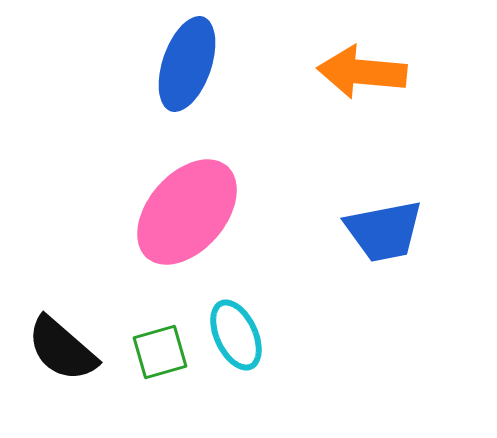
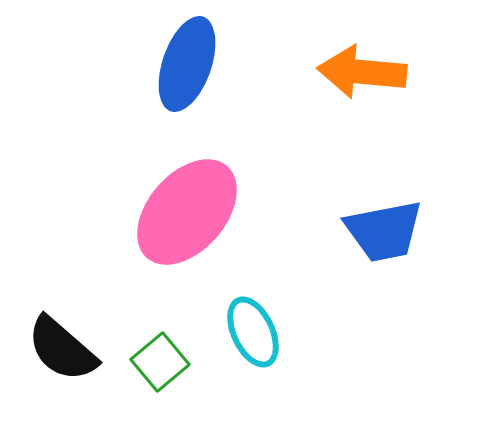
cyan ellipse: moved 17 px right, 3 px up
green square: moved 10 px down; rotated 24 degrees counterclockwise
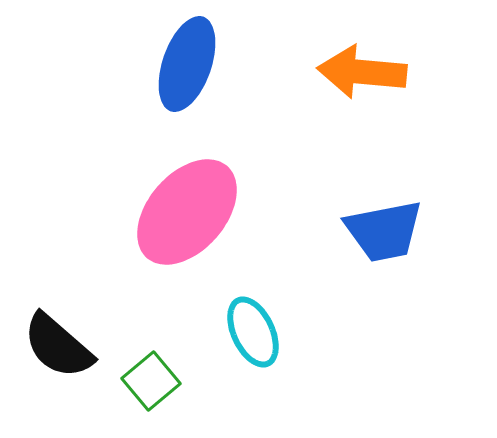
black semicircle: moved 4 px left, 3 px up
green square: moved 9 px left, 19 px down
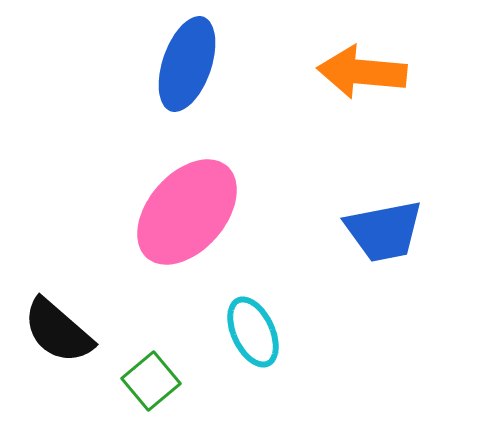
black semicircle: moved 15 px up
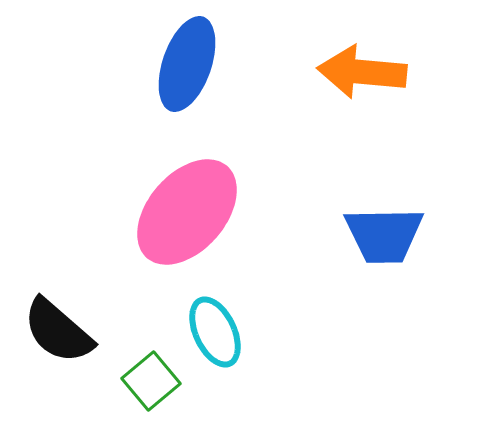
blue trapezoid: moved 4 px down; rotated 10 degrees clockwise
cyan ellipse: moved 38 px left
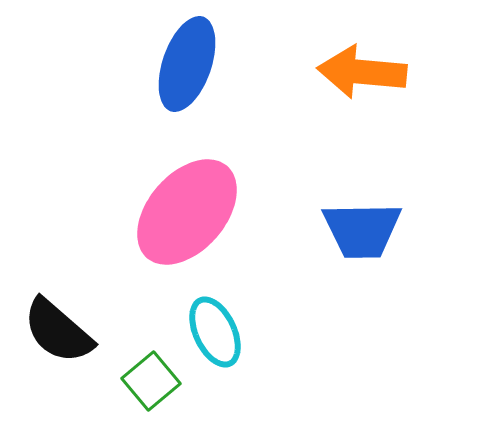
blue trapezoid: moved 22 px left, 5 px up
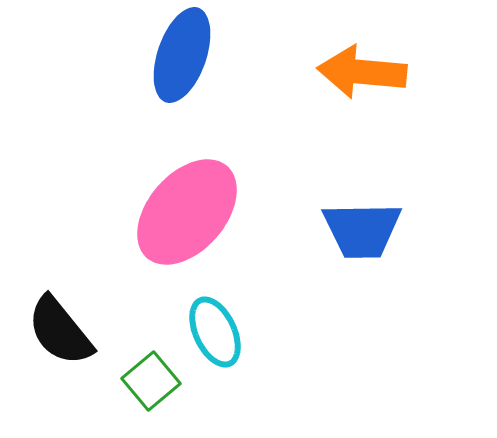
blue ellipse: moved 5 px left, 9 px up
black semicircle: moved 2 px right; rotated 10 degrees clockwise
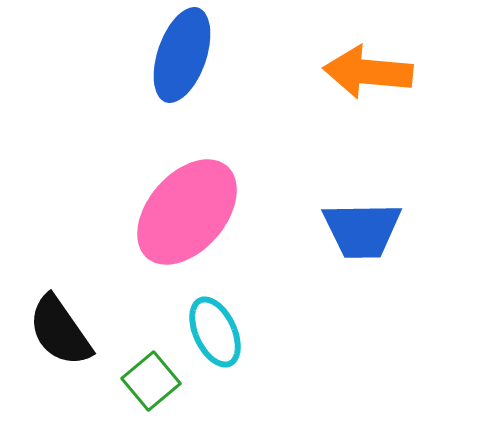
orange arrow: moved 6 px right
black semicircle: rotated 4 degrees clockwise
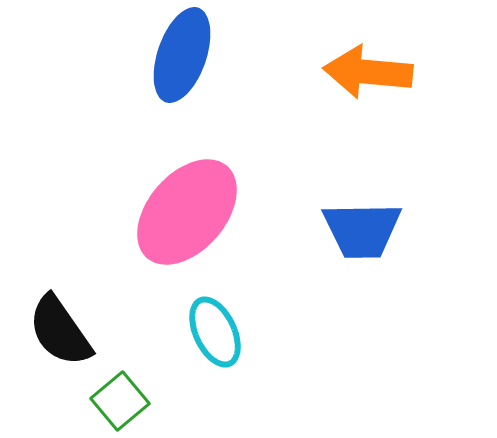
green square: moved 31 px left, 20 px down
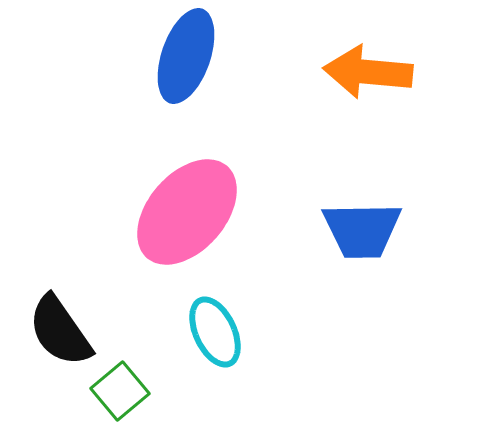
blue ellipse: moved 4 px right, 1 px down
green square: moved 10 px up
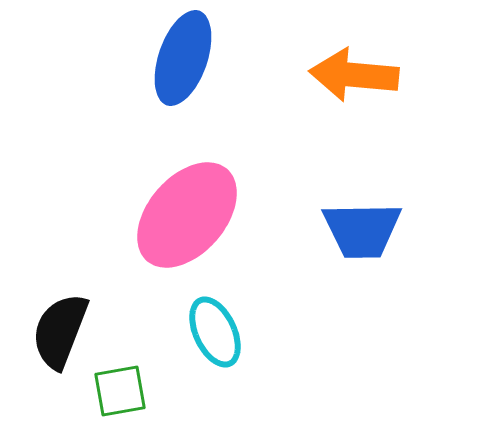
blue ellipse: moved 3 px left, 2 px down
orange arrow: moved 14 px left, 3 px down
pink ellipse: moved 3 px down
black semicircle: rotated 56 degrees clockwise
green square: rotated 30 degrees clockwise
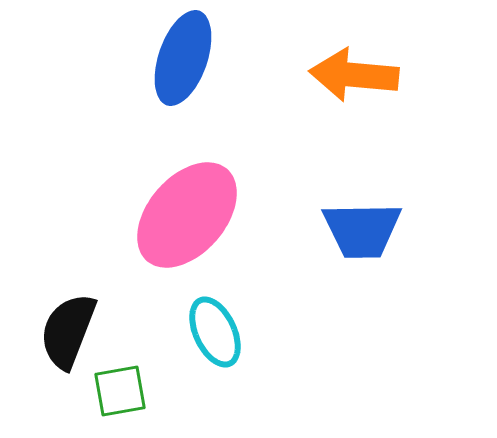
black semicircle: moved 8 px right
